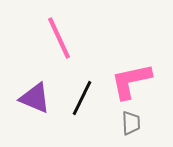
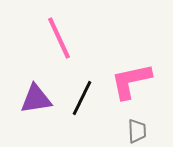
purple triangle: moved 1 px right, 1 px down; rotated 32 degrees counterclockwise
gray trapezoid: moved 6 px right, 8 px down
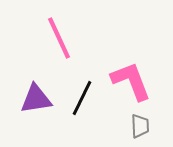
pink L-shape: rotated 81 degrees clockwise
gray trapezoid: moved 3 px right, 5 px up
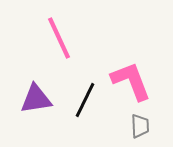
black line: moved 3 px right, 2 px down
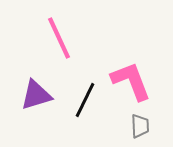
purple triangle: moved 4 px up; rotated 8 degrees counterclockwise
